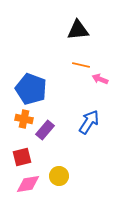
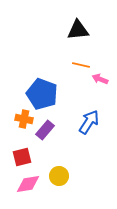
blue pentagon: moved 11 px right, 5 px down
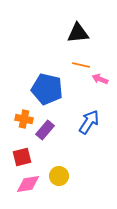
black triangle: moved 3 px down
blue pentagon: moved 5 px right, 5 px up; rotated 8 degrees counterclockwise
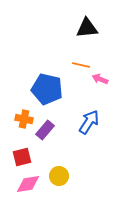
black triangle: moved 9 px right, 5 px up
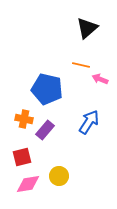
black triangle: rotated 35 degrees counterclockwise
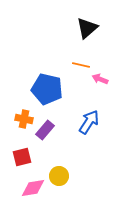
pink diamond: moved 5 px right, 4 px down
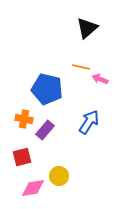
orange line: moved 2 px down
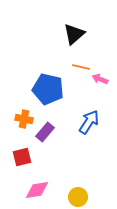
black triangle: moved 13 px left, 6 px down
blue pentagon: moved 1 px right
purple rectangle: moved 2 px down
yellow circle: moved 19 px right, 21 px down
pink diamond: moved 4 px right, 2 px down
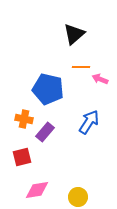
orange line: rotated 12 degrees counterclockwise
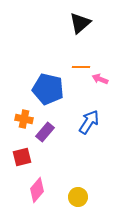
black triangle: moved 6 px right, 11 px up
pink diamond: rotated 40 degrees counterclockwise
